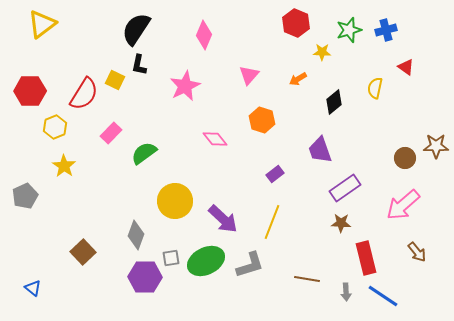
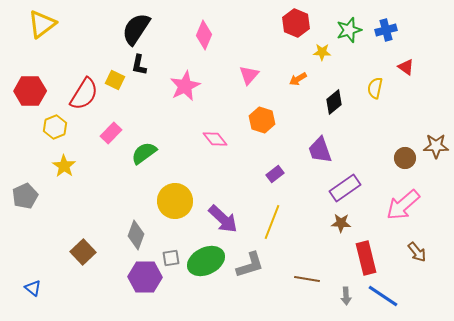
gray arrow at (346, 292): moved 4 px down
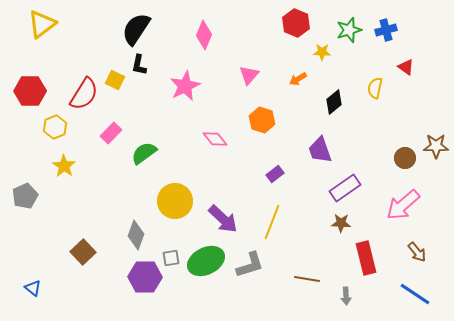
blue line at (383, 296): moved 32 px right, 2 px up
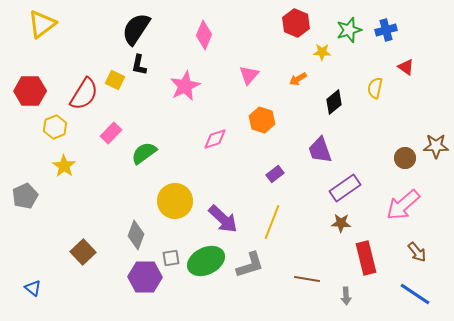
pink diamond at (215, 139): rotated 70 degrees counterclockwise
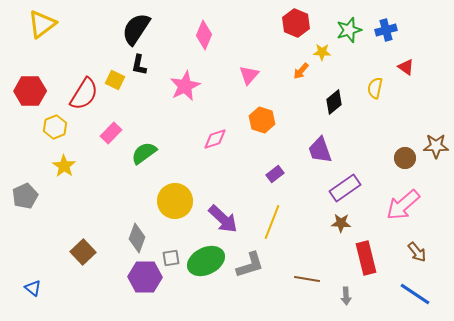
orange arrow at (298, 79): moved 3 px right, 8 px up; rotated 18 degrees counterclockwise
gray diamond at (136, 235): moved 1 px right, 3 px down
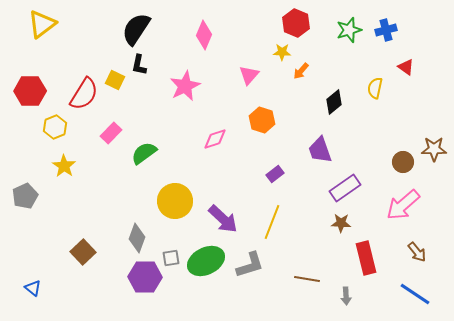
yellow star at (322, 52): moved 40 px left
brown star at (436, 146): moved 2 px left, 3 px down
brown circle at (405, 158): moved 2 px left, 4 px down
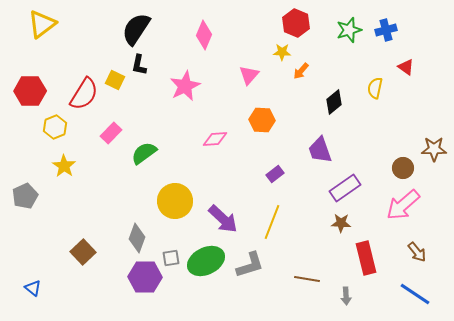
orange hexagon at (262, 120): rotated 15 degrees counterclockwise
pink diamond at (215, 139): rotated 15 degrees clockwise
brown circle at (403, 162): moved 6 px down
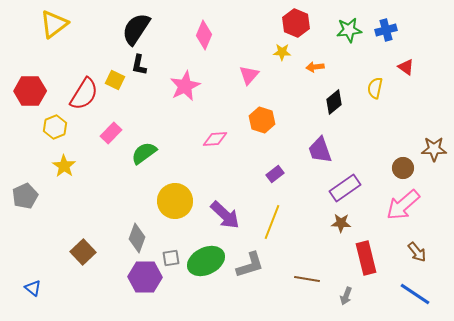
yellow triangle at (42, 24): moved 12 px right
green star at (349, 30): rotated 10 degrees clockwise
orange arrow at (301, 71): moved 14 px right, 4 px up; rotated 42 degrees clockwise
orange hexagon at (262, 120): rotated 15 degrees clockwise
purple arrow at (223, 219): moved 2 px right, 4 px up
gray arrow at (346, 296): rotated 24 degrees clockwise
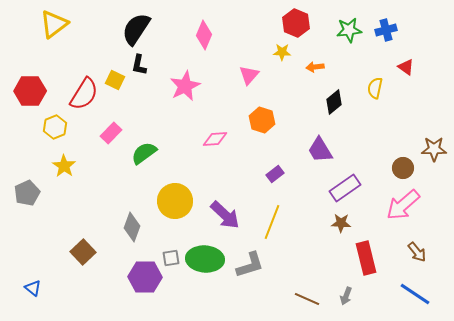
purple trapezoid at (320, 150): rotated 12 degrees counterclockwise
gray pentagon at (25, 196): moved 2 px right, 3 px up
gray diamond at (137, 238): moved 5 px left, 11 px up
green ellipse at (206, 261): moved 1 px left, 2 px up; rotated 30 degrees clockwise
brown line at (307, 279): moved 20 px down; rotated 15 degrees clockwise
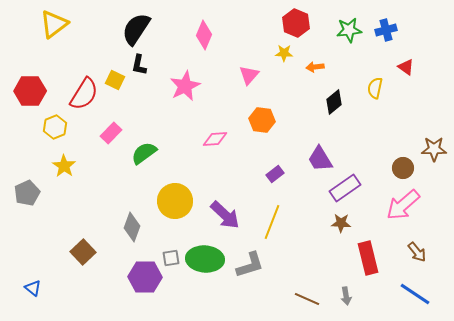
yellow star at (282, 52): moved 2 px right, 1 px down
orange hexagon at (262, 120): rotated 10 degrees counterclockwise
purple trapezoid at (320, 150): moved 9 px down
red rectangle at (366, 258): moved 2 px right
gray arrow at (346, 296): rotated 30 degrees counterclockwise
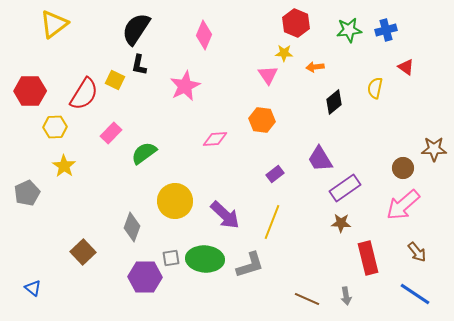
pink triangle at (249, 75): moved 19 px right; rotated 15 degrees counterclockwise
yellow hexagon at (55, 127): rotated 20 degrees clockwise
